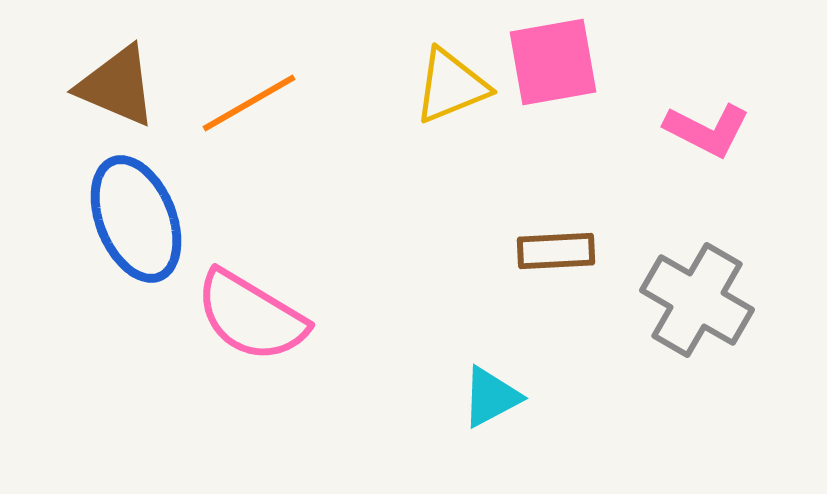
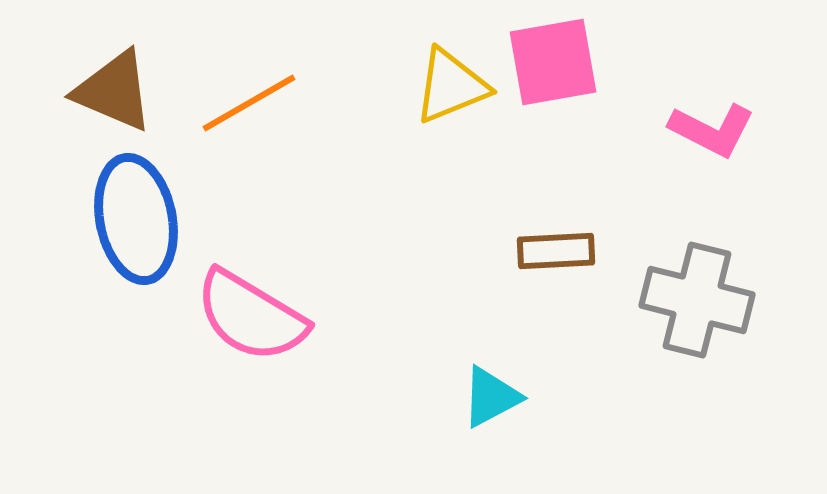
brown triangle: moved 3 px left, 5 px down
pink L-shape: moved 5 px right
blue ellipse: rotated 11 degrees clockwise
gray cross: rotated 16 degrees counterclockwise
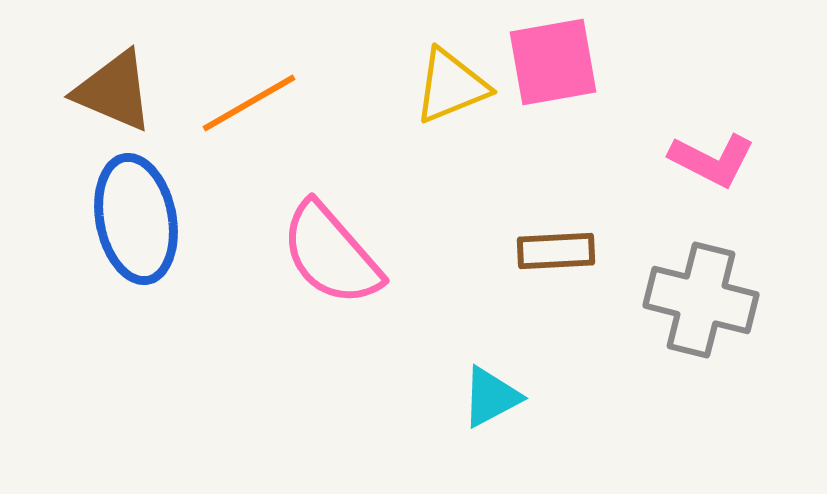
pink L-shape: moved 30 px down
gray cross: moved 4 px right
pink semicircle: moved 80 px right, 62 px up; rotated 18 degrees clockwise
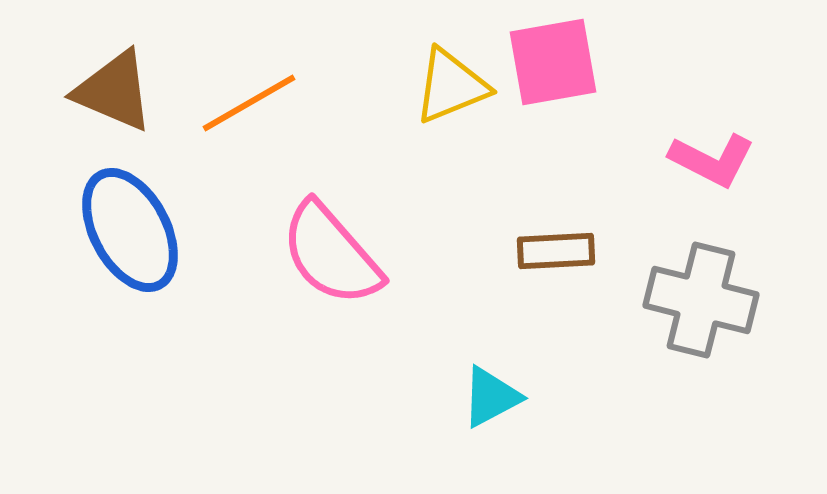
blue ellipse: moved 6 px left, 11 px down; rotated 17 degrees counterclockwise
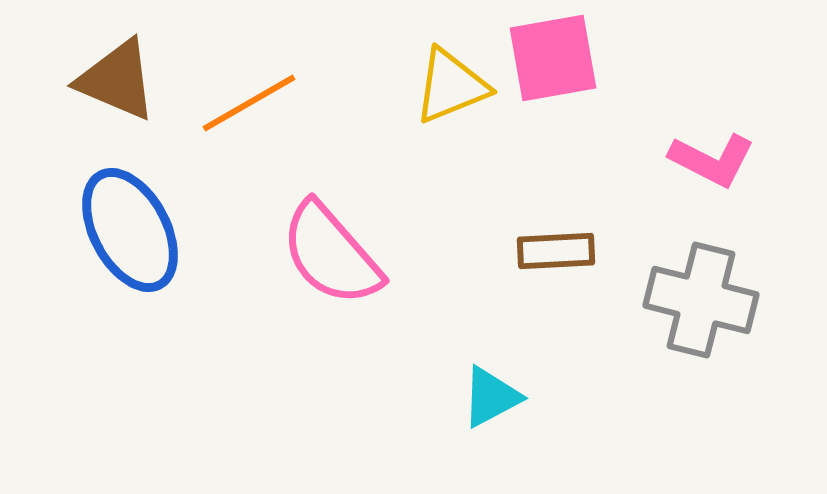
pink square: moved 4 px up
brown triangle: moved 3 px right, 11 px up
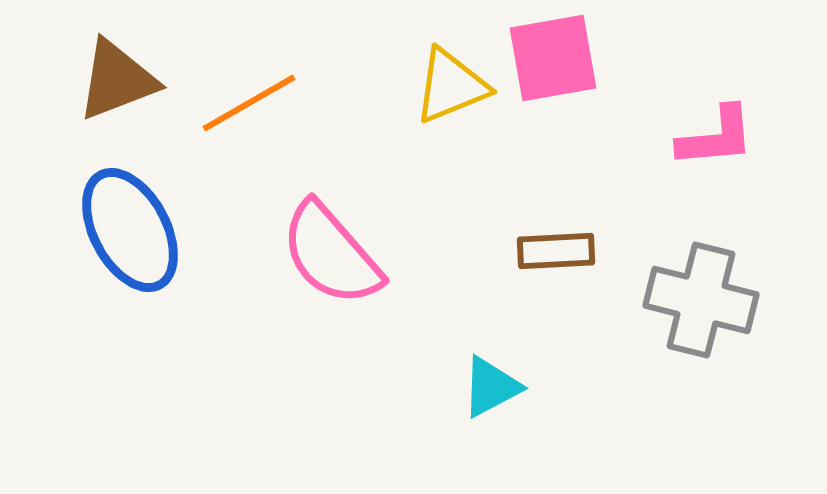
brown triangle: rotated 44 degrees counterclockwise
pink L-shape: moved 4 px right, 23 px up; rotated 32 degrees counterclockwise
cyan triangle: moved 10 px up
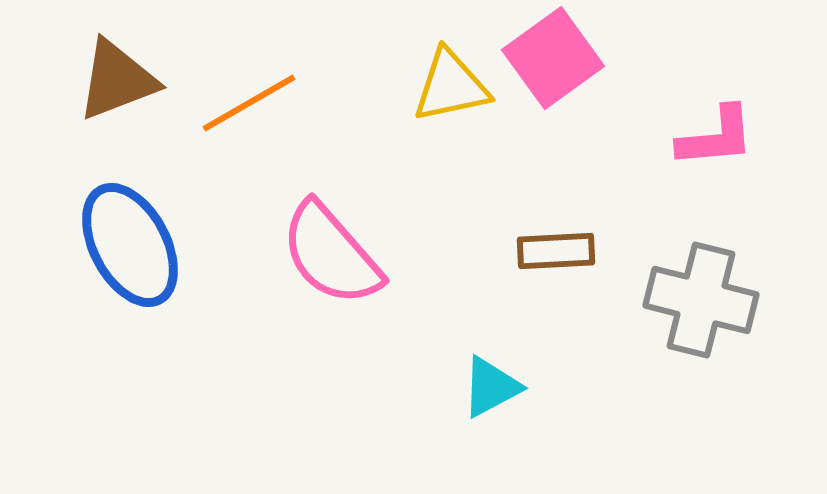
pink square: rotated 26 degrees counterclockwise
yellow triangle: rotated 10 degrees clockwise
blue ellipse: moved 15 px down
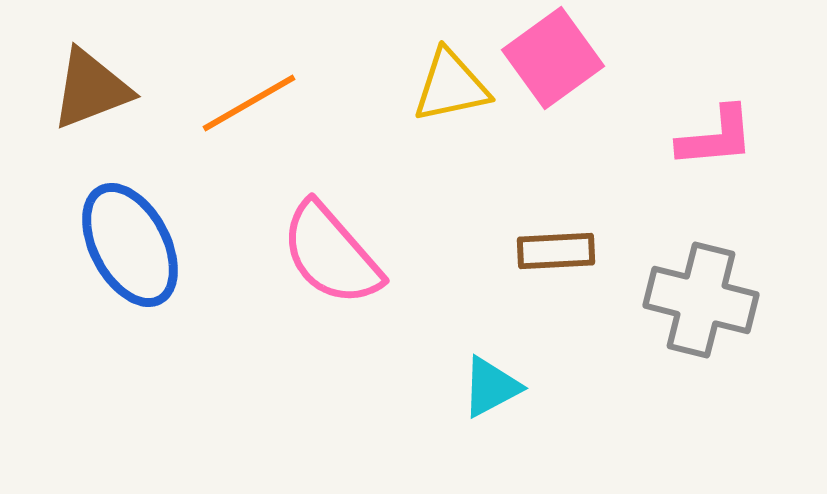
brown triangle: moved 26 px left, 9 px down
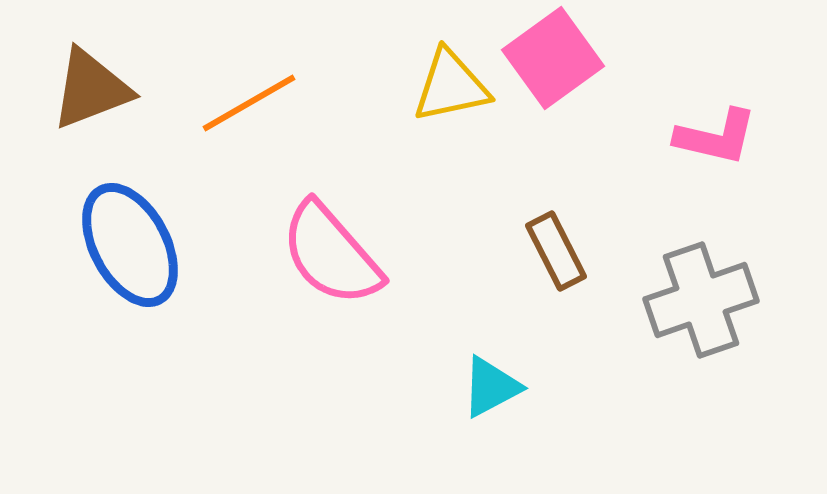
pink L-shape: rotated 18 degrees clockwise
brown rectangle: rotated 66 degrees clockwise
gray cross: rotated 33 degrees counterclockwise
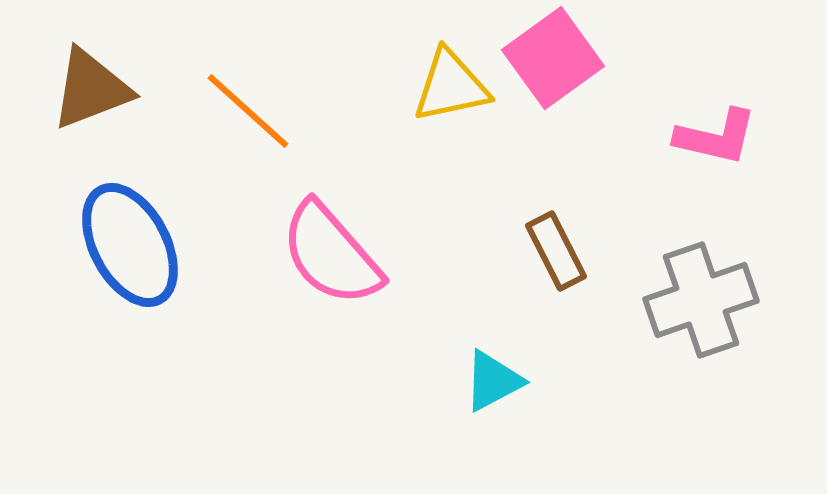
orange line: moved 1 px left, 8 px down; rotated 72 degrees clockwise
cyan triangle: moved 2 px right, 6 px up
